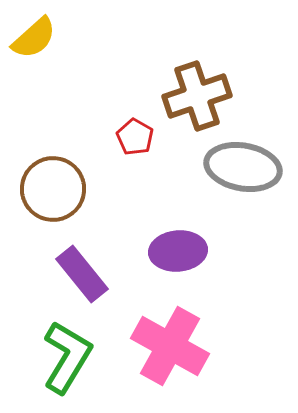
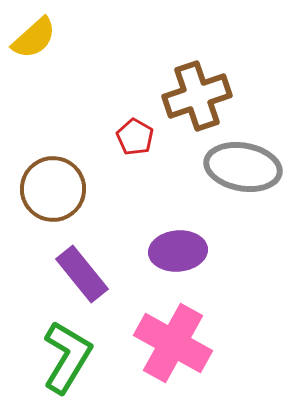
pink cross: moved 3 px right, 3 px up
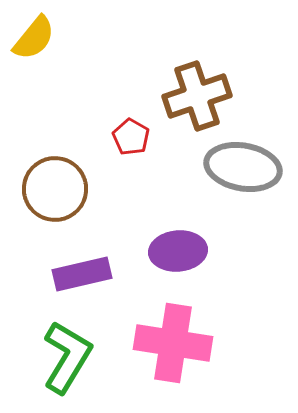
yellow semicircle: rotated 9 degrees counterclockwise
red pentagon: moved 4 px left
brown circle: moved 2 px right
purple rectangle: rotated 64 degrees counterclockwise
pink cross: rotated 20 degrees counterclockwise
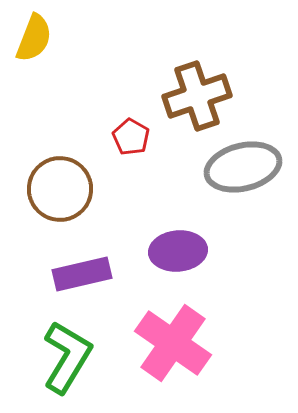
yellow semicircle: rotated 18 degrees counterclockwise
gray ellipse: rotated 24 degrees counterclockwise
brown circle: moved 5 px right
pink cross: rotated 26 degrees clockwise
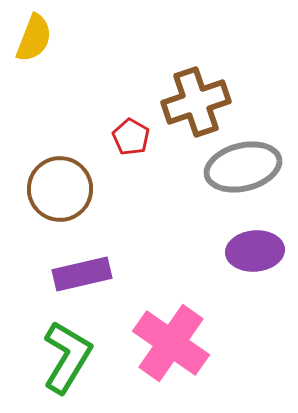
brown cross: moved 1 px left, 6 px down
purple ellipse: moved 77 px right
pink cross: moved 2 px left
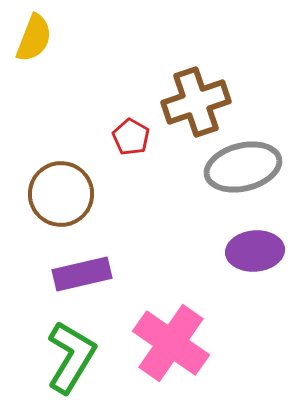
brown circle: moved 1 px right, 5 px down
green L-shape: moved 4 px right
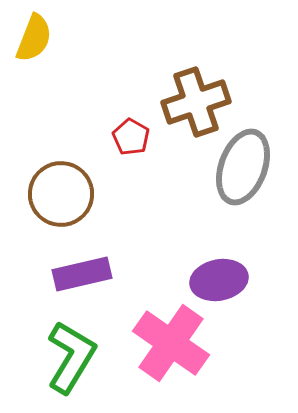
gray ellipse: rotated 56 degrees counterclockwise
purple ellipse: moved 36 px left, 29 px down; rotated 6 degrees counterclockwise
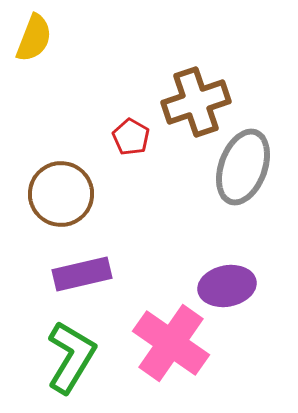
purple ellipse: moved 8 px right, 6 px down
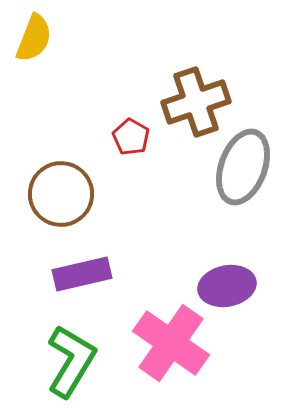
green L-shape: moved 4 px down
